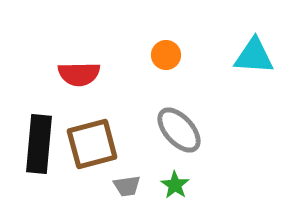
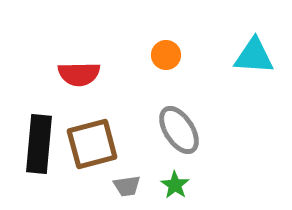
gray ellipse: rotated 9 degrees clockwise
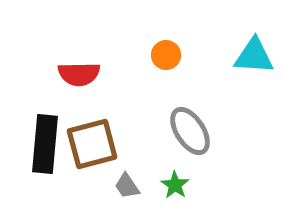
gray ellipse: moved 11 px right, 1 px down
black rectangle: moved 6 px right
gray trapezoid: rotated 64 degrees clockwise
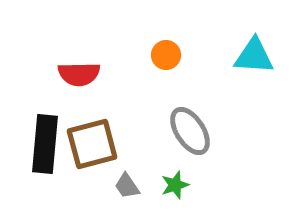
green star: rotated 20 degrees clockwise
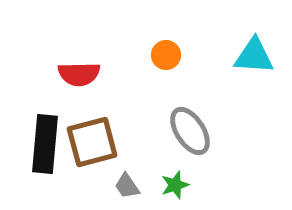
brown square: moved 2 px up
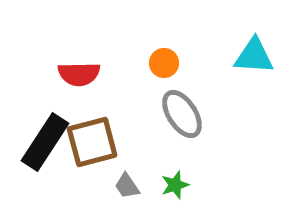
orange circle: moved 2 px left, 8 px down
gray ellipse: moved 8 px left, 17 px up
black rectangle: moved 2 px up; rotated 28 degrees clockwise
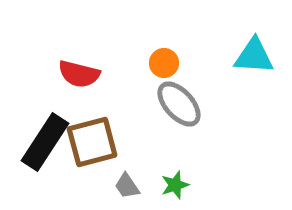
red semicircle: rotated 15 degrees clockwise
gray ellipse: moved 3 px left, 10 px up; rotated 9 degrees counterclockwise
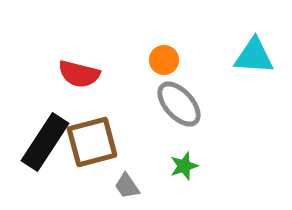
orange circle: moved 3 px up
green star: moved 9 px right, 19 px up
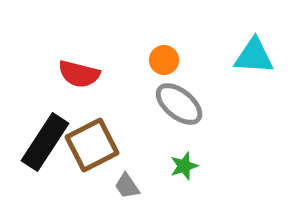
gray ellipse: rotated 9 degrees counterclockwise
brown square: moved 3 px down; rotated 12 degrees counterclockwise
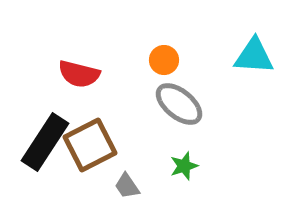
brown square: moved 2 px left
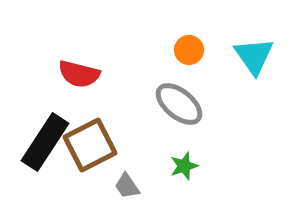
cyan triangle: rotated 51 degrees clockwise
orange circle: moved 25 px right, 10 px up
